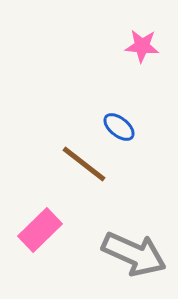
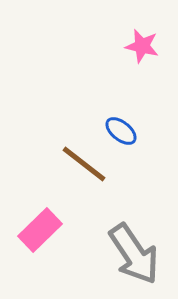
pink star: rotated 8 degrees clockwise
blue ellipse: moved 2 px right, 4 px down
gray arrow: rotated 32 degrees clockwise
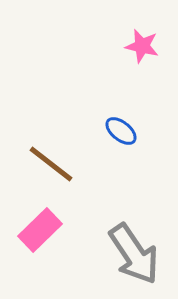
brown line: moved 33 px left
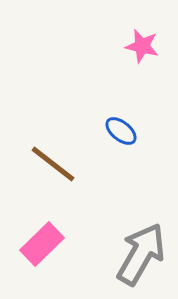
brown line: moved 2 px right
pink rectangle: moved 2 px right, 14 px down
gray arrow: moved 7 px right; rotated 116 degrees counterclockwise
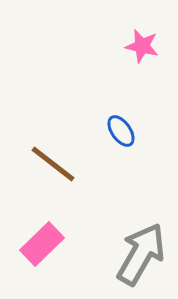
blue ellipse: rotated 16 degrees clockwise
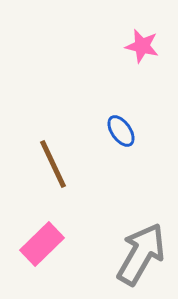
brown line: rotated 27 degrees clockwise
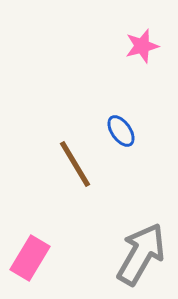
pink star: rotated 28 degrees counterclockwise
brown line: moved 22 px right; rotated 6 degrees counterclockwise
pink rectangle: moved 12 px left, 14 px down; rotated 15 degrees counterclockwise
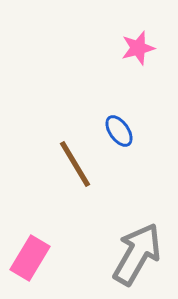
pink star: moved 4 px left, 2 px down
blue ellipse: moved 2 px left
gray arrow: moved 4 px left
